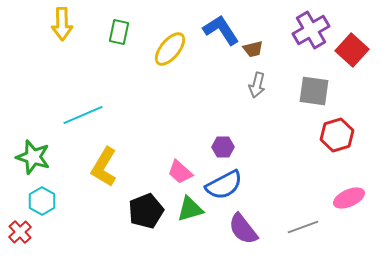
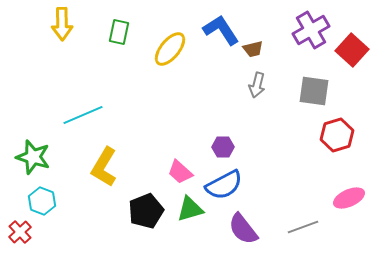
cyan hexagon: rotated 8 degrees counterclockwise
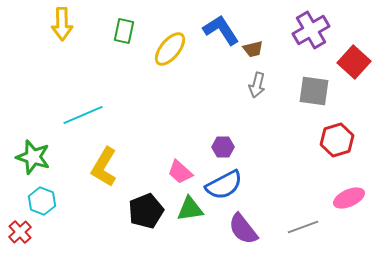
green rectangle: moved 5 px right, 1 px up
red square: moved 2 px right, 12 px down
red hexagon: moved 5 px down
green triangle: rotated 8 degrees clockwise
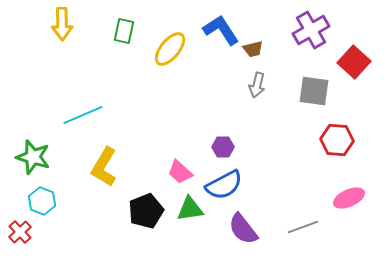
red hexagon: rotated 20 degrees clockwise
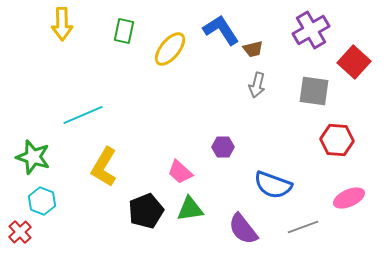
blue semicircle: moved 49 px right; rotated 48 degrees clockwise
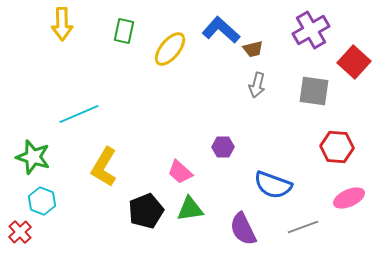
blue L-shape: rotated 15 degrees counterclockwise
cyan line: moved 4 px left, 1 px up
red hexagon: moved 7 px down
purple semicircle: rotated 12 degrees clockwise
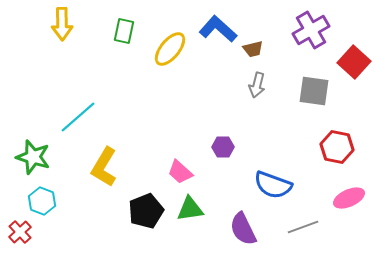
blue L-shape: moved 3 px left, 1 px up
cyan line: moved 1 px left, 3 px down; rotated 18 degrees counterclockwise
red hexagon: rotated 8 degrees clockwise
